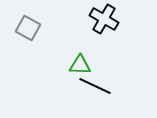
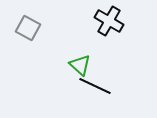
black cross: moved 5 px right, 2 px down
green triangle: rotated 40 degrees clockwise
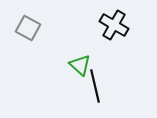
black cross: moved 5 px right, 4 px down
black line: rotated 52 degrees clockwise
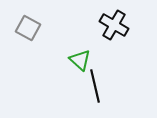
green triangle: moved 5 px up
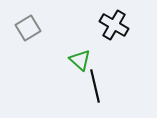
gray square: rotated 30 degrees clockwise
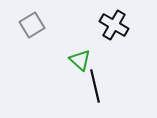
gray square: moved 4 px right, 3 px up
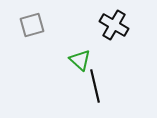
gray square: rotated 15 degrees clockwise
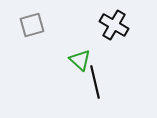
black line: moved 4 px up
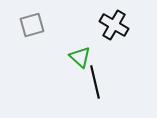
green triangle: moved 3 px up
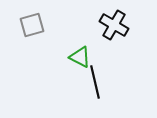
green triangle: rotated 15 degrees counterclockwise
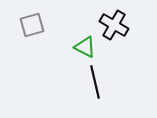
green triangle: moved 5 px right, 10 px up
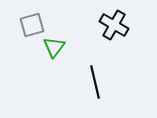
green triangle: moved 31 px left; rotated 40 degrees clockwise
